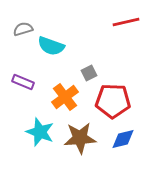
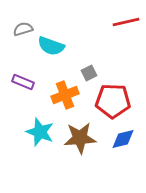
orange cross: moved 2 px up; rotated 16 degrees clockwise
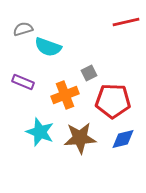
cyan semicircle: moved 3 px left, 1 px down
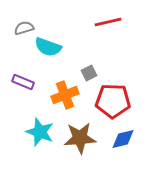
red line: moved 18 px left
gray semicircle: moved 1 px right, 1 px up
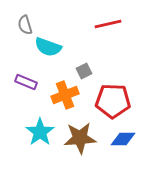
red line: moved 2 px down
gray semicircle: moved 1 px right, 3 px up; rotated 90 degrees counterclockwise
gray square: moved 5 px left, 2 px up
purple rectangle: moved 3 px right
cyan star: rotated 16 degrees clockwise
blue diamond: rotated 15 degrees clockwise
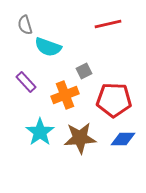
purple rectangle: rotated 25 degrees clockwise
red pentagon: moved 1 px right, 1 px up
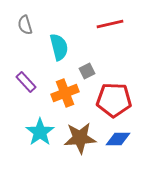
red line: moved 2 px right
cyan semicircle: moved 11 px right; rotated 124 degrees counterclockwise
gray square: moved 3 px right
orange cross: moved 2 px up
blue diamond: moved 5 px left
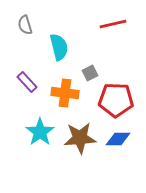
red line: moved 3 px right
gray square: moved 3 px right, 2 px down
purple rectangle: moved 1 px right
orange cross: rotated 28 degrees clockwise
red pentagon: moved 2 px right
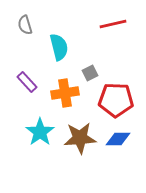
orange cross: rotated 16 degrees counterclockwise
